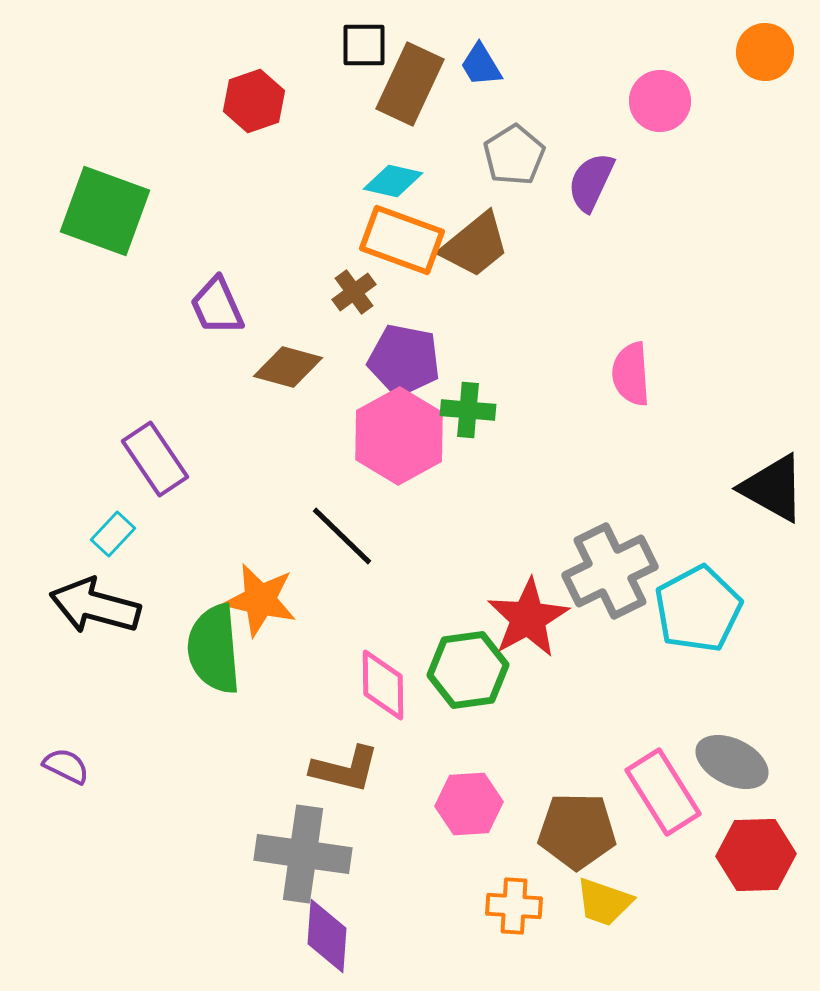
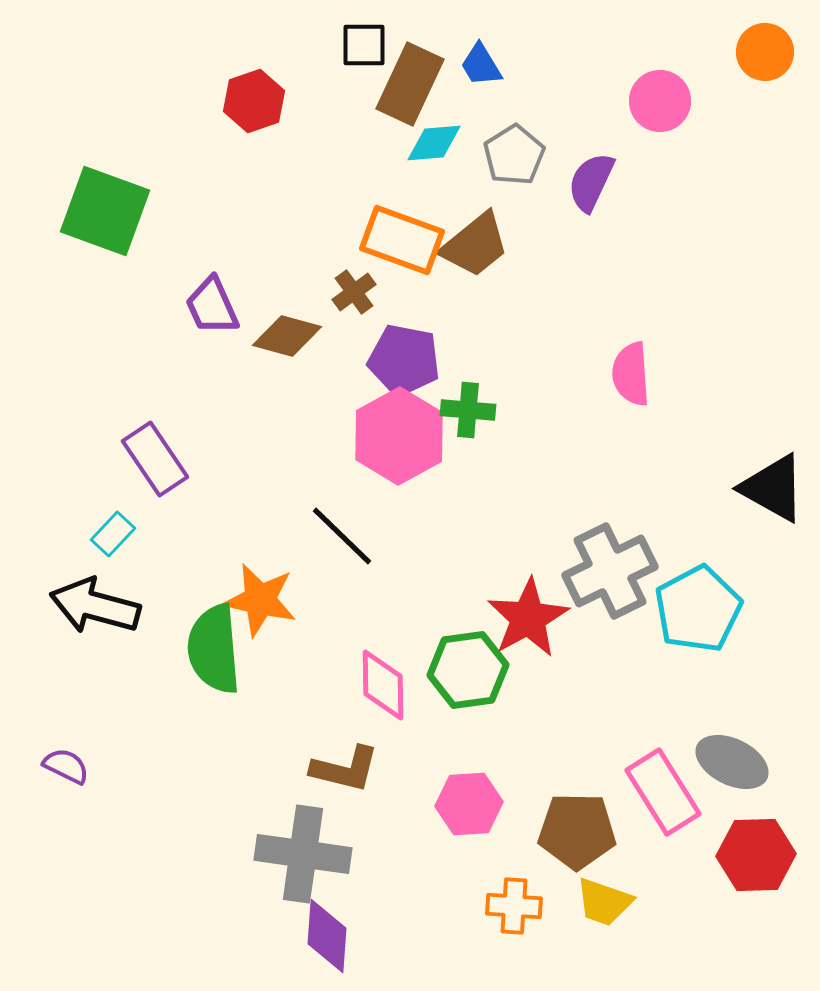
cyan diamond at (393, 181): moved 41 px right, 38 px up; rotated 18 degrees counterclockwise
purple trapezoid at (217, 306): moved 5 px left
brown diamond at (288, 367): moved 1 px left, 31 px up
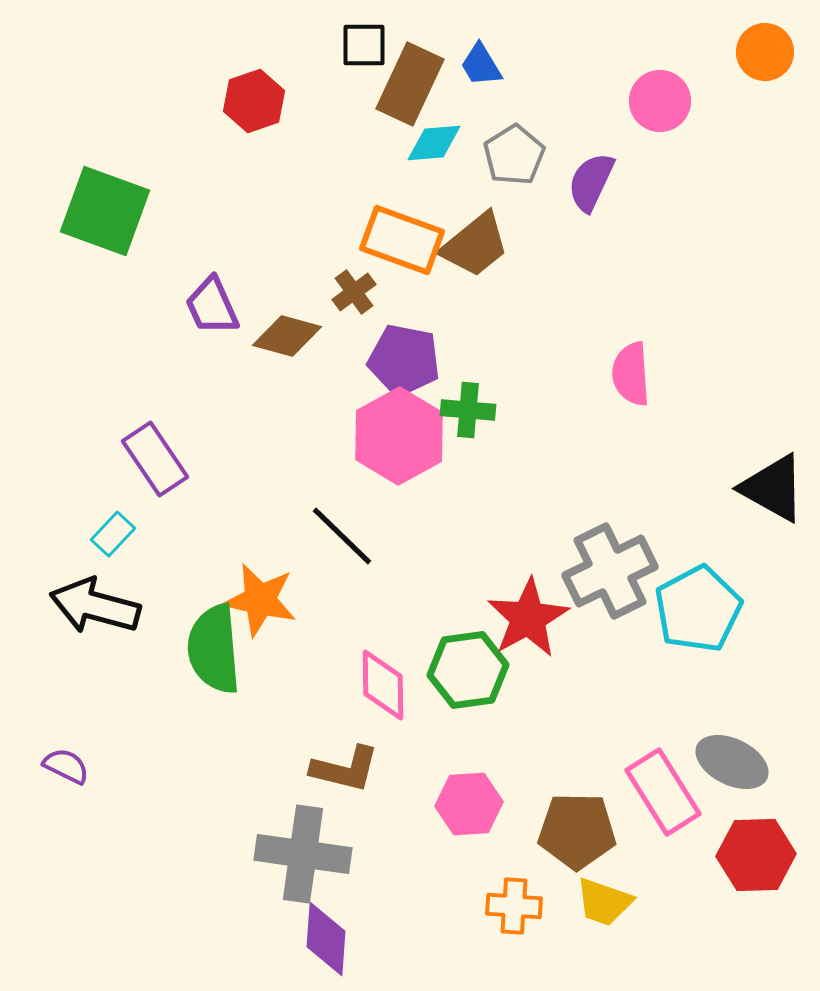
purple diamond at (327, 936): moved 1 px left, 3 px down
